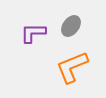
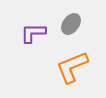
gray ellipse: moved 2 px up
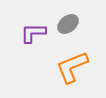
gray ellipse: moved 3 px left; rotated 15 degrees clockwise
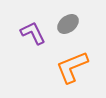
purple L-shape: rotated 64 degrees clockwise
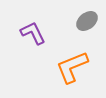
gray ellipse: moved 19 px right, 3 px up
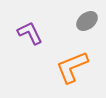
purple L-shape: moved 3 px left
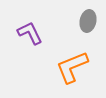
gray ellipse: moved 1 px right; rotated 40 degrees counterclockwise
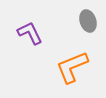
gray ellipse: rotated 30 degrees counterclockwise
